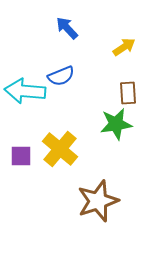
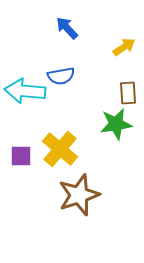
blue semicircle: rotated 12 degrees clockwise
brown star: moved 19 px left, 6 px up
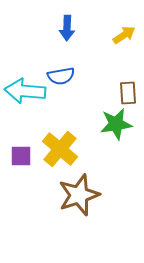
blue arrow: rotated 135 degrees counterclockwise
yellow arrow: moved 12 px up
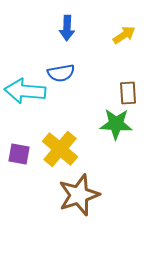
blue semicircle: moved 3 px up
green star: rotated 12 degrees clockwise
purple square: moved 2 px left, 2 px up; rotated 10 degrees clockwise
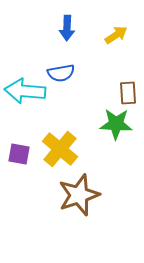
yellow arrow: moved 8 px left
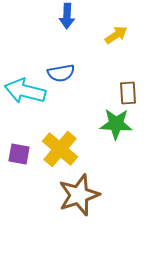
blue arrow: moved 12 px up
cyan arrow: rotated 9 degrees clockwise
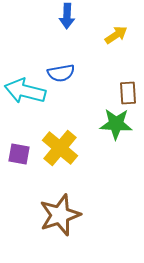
yellow cross: moved 1 px up
brown star: moved 19 px left, 20 px down
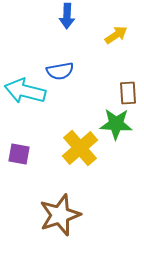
blue semicircle: moved 1 px left, 2 px up
yellow cross: moved 20 px right; rotated 9 degrees clockwise
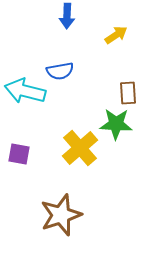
brown star: moved 1 px right
